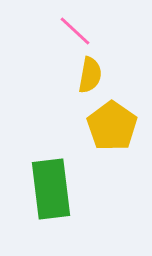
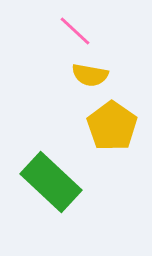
yellow semicircle: rotated 90 degrees clockwise
green rectangle: moved 7 px up; rotated 40 degrees counterclockwise
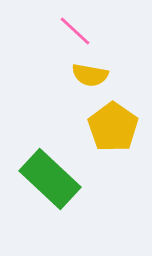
yellow pentagon: moved 1 px right, 1 px down
green rectangle: moved 1 px left, 3 px up
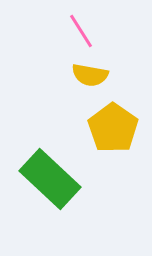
pink line: moved 6 px right; rotated 15 degrees clockwise
yellow pentagon: moved 1 px down
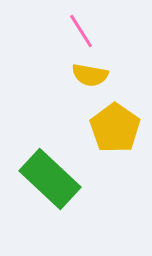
yellow pentagon: moved 2 px right
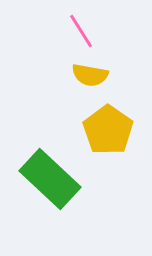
yellow pentagon: moved 7 px left, 2 px down
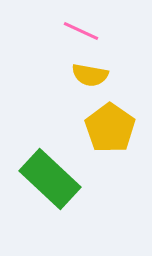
pink line: rotated 33 degrees counterclockwise
yellow pentagon: moved 2 px right, 2 px up
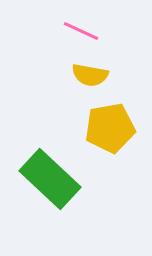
yellow pentagon: rotated 27 degrees clockwise
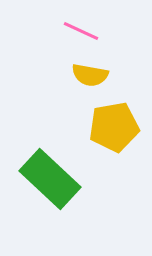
yellow pentagon: moved 4 px right, 1 px up
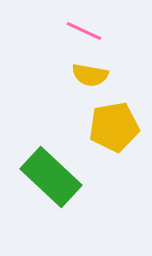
pink line: moved 3 px right
green rectangle: moved 1 px right, 2 px up
